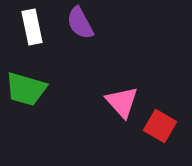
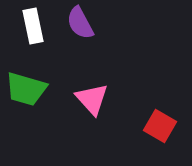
white rectangle: moved 1 px right, 1 px up
pink triangle: moved 30 px left, 3 px up
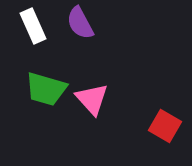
white rectangle: rotated 12 degrees counterclockwise
green trapezoid: moved 20 px right
red square: moved 5 px right
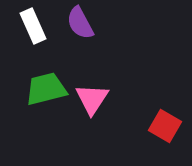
green trapezoid: rotated 150 degrees clockwise
pink triangle: rotated 15 degrees clockwise
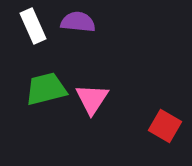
purple semicircle: moved 2 px left, 1 px up; rotated 124 degrees clockwise
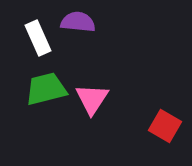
white rectangle: moved 5 px right, 12 px down
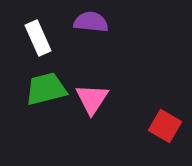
purple semicircle: moved 13 px right
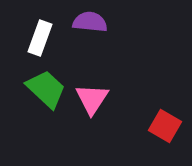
purple semicircle: moved 1 px left
white rectangle: moved 2 px right; rotated 44 degrees clockwise
green trapezoid: rotated 57 degrees clockwise
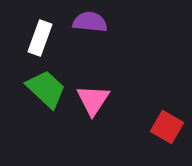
pink triangle: moved 1 px right, 1 px down
red square: moved 2 px right, 1 px down
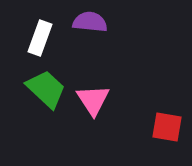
pink triangle: rotated 6 degrees counterclockwise
red square: rotated 20 degrees counterclockwise
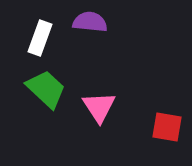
pink triangle: moved 6 px right, 7 px down
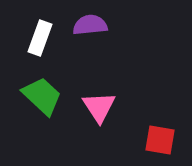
purple semicircle: moved 3 px down; rotated 12 degrees counterclockwise
green trapezoid: moved 4 px left, 7 px down
red square: moved 7 px left, 13 px down
